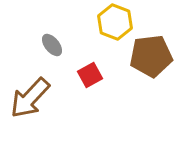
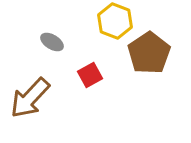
yellow hexagon: moved 1 px up
gray ellipse: moved 3 px up; rotated 20 degrees counterclockwise
brown pentagon: moved 2 px left, 3 px up; rotated 27 degrees counterclockwise
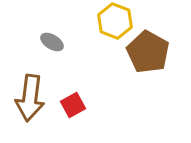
brown pentagon: moved 1 px left, 1 px up; rotated 9 degrees counterclockwise
red square: moved 17 px left, 30 px down
brown arrow: rotated 36 degrees counterclockwise
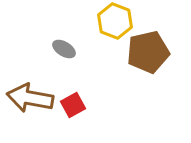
gray ellipse: moved 12 px right, 7 px down
brown pentagon: rotated 30 degrees clockwise
brown arrow: rotated 93 degrees clockwise
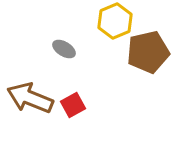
yellow hexagon: rotated 16 degrees clockwise
brown arrow: rotated 12 degrees clockwise
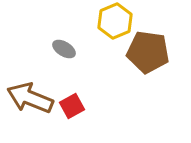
brown pentagon: rotated 21 degrees clockwise
red square: moved 1 px left, 1 px down
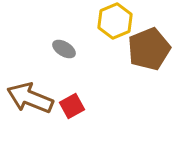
brown pentagon: moved 1 px right, 3 px up; rotated 30 degrees counterclockwise
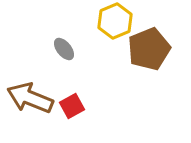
gray ellipse: rotated 20 degrees clockwise
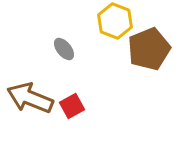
yellow hexagon: rotated 16 degrees counterclockwise
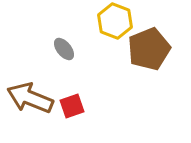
red square: rotated 10 degrees clockwise
